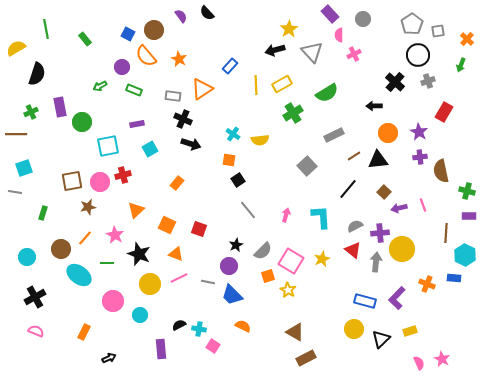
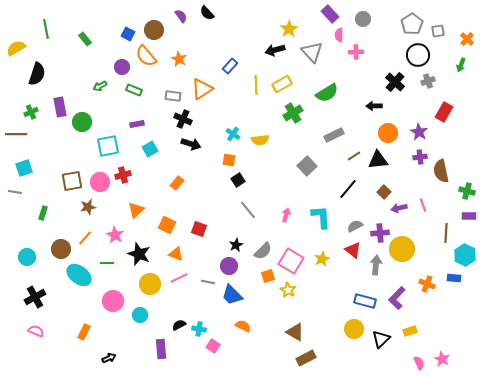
pink cross at (354, 54): moved 2 px right, 2 px up; rotated 24 degrees clockwise
gray arrow at (376, 262): moved 3 px down
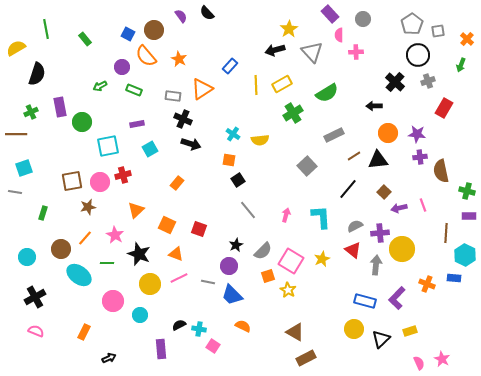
red rectangle at (444, 112): moved 4 px up
purple star at (419, 132): moved 2 px left, 2 px down; rotated 24 degrees counterclockwise
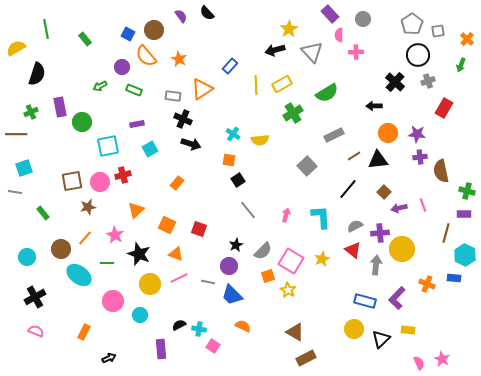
green rectangle at (43, 213): rotated 56 degrees counterclockwise
purple rectangle at (469, 216): moved 5 px left, 2 px up
brown line at (446, 233): rotated 12 degrees clockwise
yellow rectangle at (410, 331): moved 2 px left, 1 px up; rotated 24 degrees clockwise
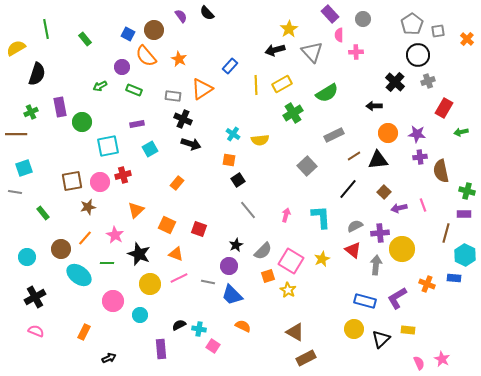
green arrow at (461, 65): moved 67 px down; rotated 56 degrees clockwise
purple L-shape at (397, 298): rotated 15 degrees clockwise
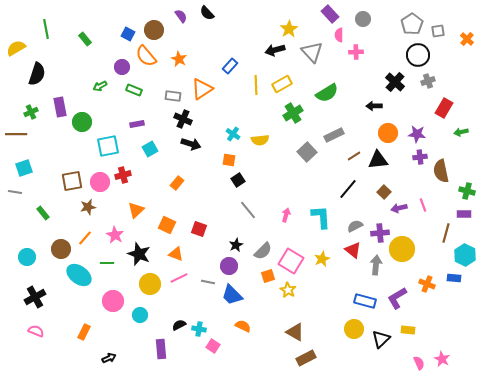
gray square at (307, 166): moved 14 px up
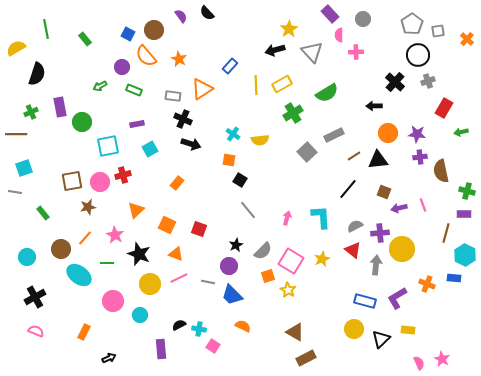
black square at (238, 180): moved 2 px right; rotated 24 degrees counterclockwise
brown square at (384, 192): rotated 24 degrees counterclockwise
pink arrow at (286, 215): moved 1 px right, 3 px down
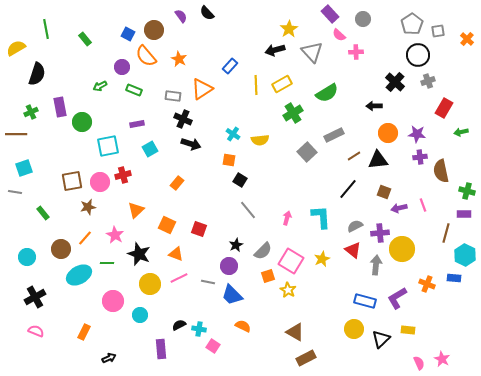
pink semicircle at (339, 35): rotated 48 degrees counterclockwise
cyan ellipse at (79, 275): rotated 65 degrees counterclockwise
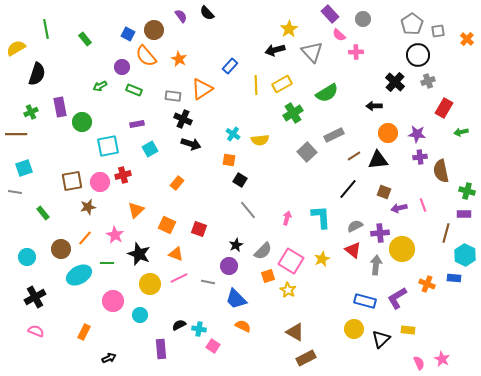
blue trapezoid at (232, 295): moved 4 px right, 4 px down
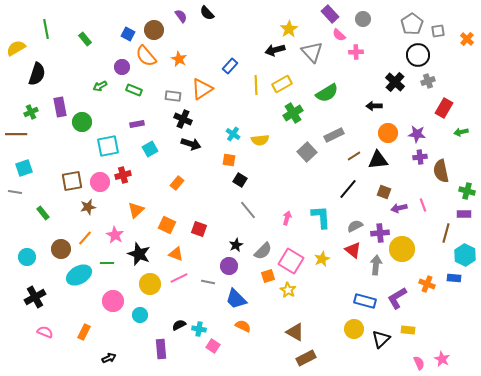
pink semicircle at (36, 331): moved 9 px right, 1 px down
